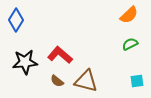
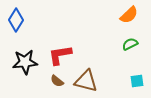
red L-shape: rotated 50 degrees counterclockwise
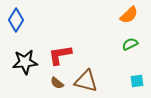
brown semicircle: moved 2 px down
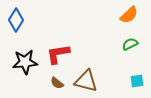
red L-shape: moved 2 px left, 1 px up
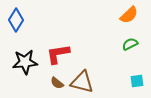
brown triangle: moved 4 px left, 1 px down
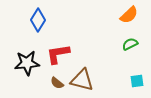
blue diamond: moved 22 px right
black star: moved 2 px right, 1 px down
brown triangle: moved 2 px up
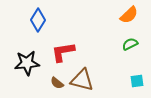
red L-shape: moved 5 px right, 2 px up
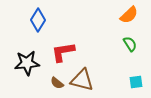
green semicircle: rotated 84 degrees clockwise
cyan square: moved 1 px left, 1 px down
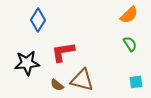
brown semicircle: moved 2 px down
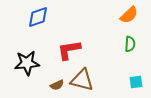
blue diamond: moved 3 px up; rotated 40 degrees clockwise
green semicircle: rotated 35 degrees clockwise
red L-shape: moved 6 px right, 2 px up
brown semicircle: rotated 64 degrees counterclockwise
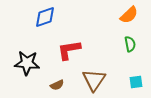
blue diamond: moved 7 px right
green semicircle: rotated 14 degrees counterclockwise
black star: rotated 10 degrees clockwise
brown triangle: moved 12 px right; rotated 50 degrees clockwise
